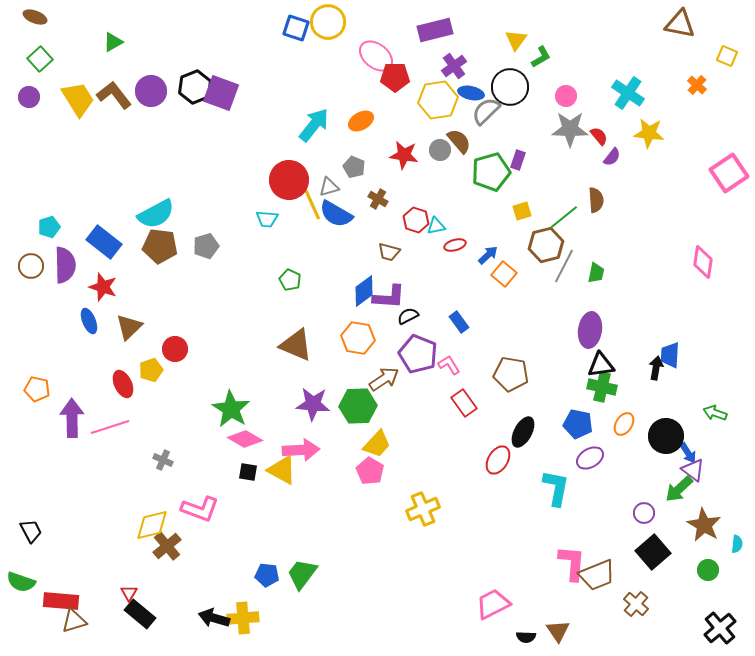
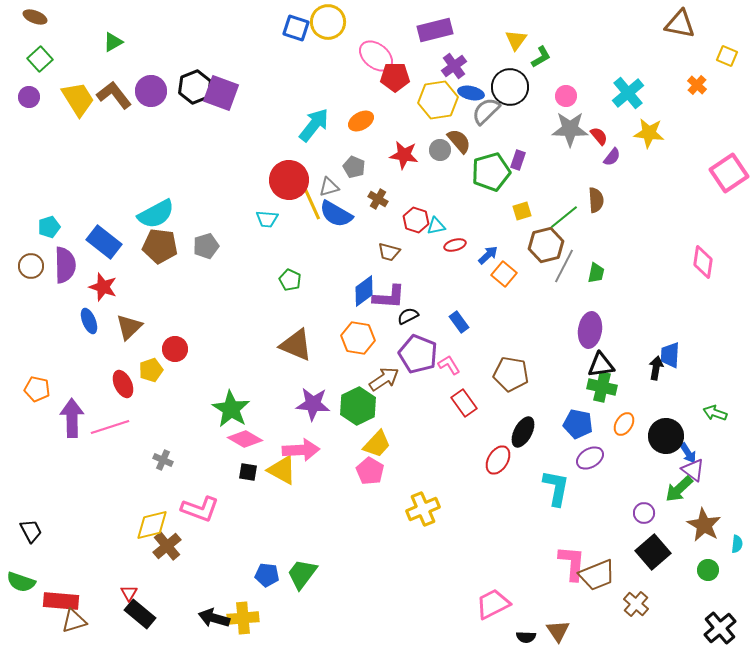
cyan cross at (628, 93): rotated 16 degrees clockwise
green hexagon at (358, 406): rotated 24 degrees counterclockwise
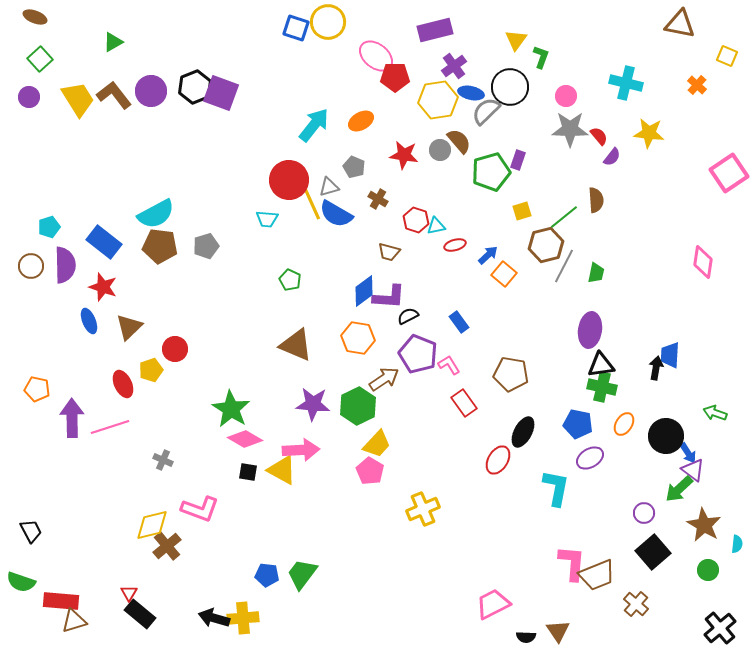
green L-shape at (541, 57): rotated 40 degrees counterclockwise
cyan cross at (628, 93): moved 2 px left, 10 px up; rotated 36 degrees counterclockwise
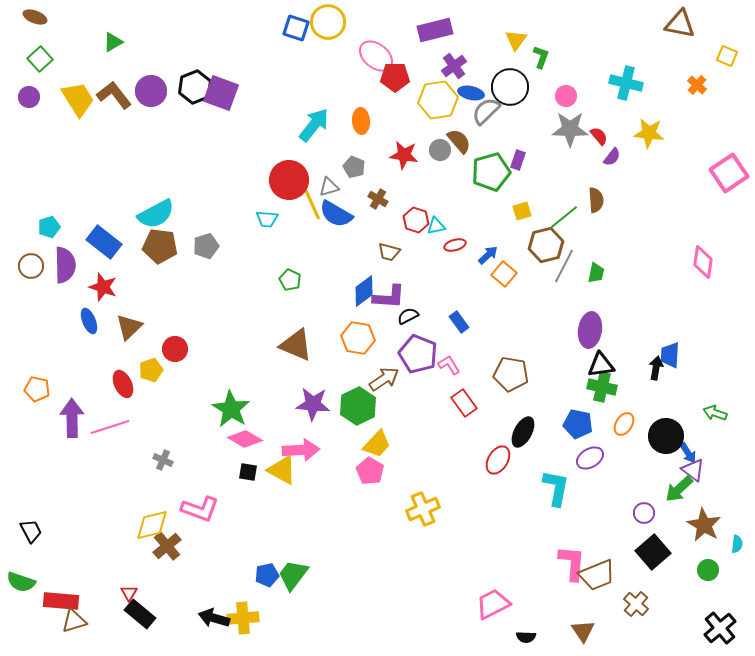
orange ellipse at (361, 121): rotated 65 degrees counterclockwise
green trapezoid at (302, 574): moved 9 px left, 1 px down
blue pentagon at (267, 575): rotated 20 degrees counterclockwise
brown triangle at (558, 631): moved 25 px right
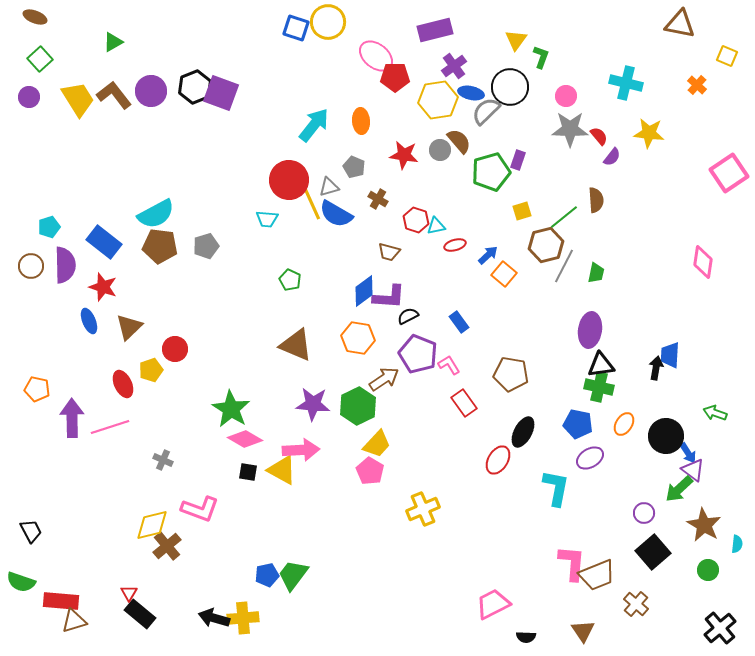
green cross at (602, 387): moved 3 px left
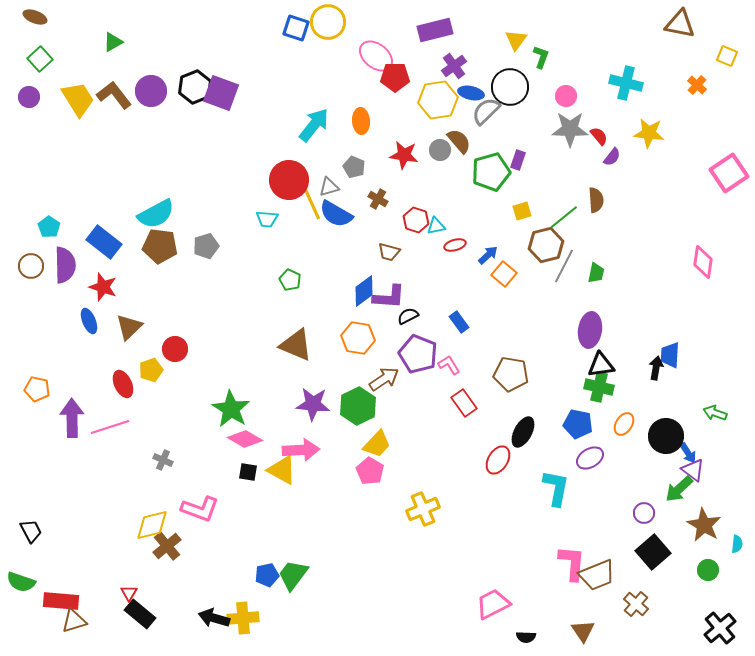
cyan pentagon at (49, 227): rotated 20 degrees counterclockwise
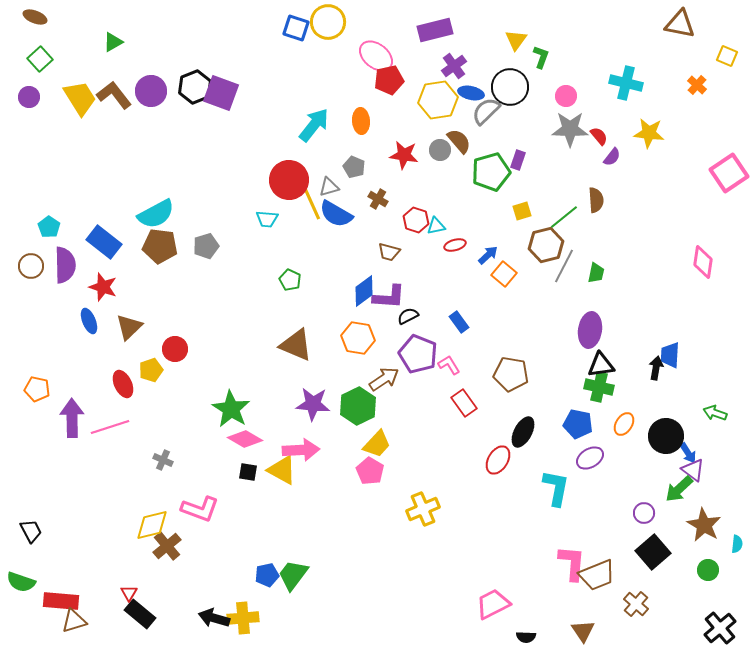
red pentagon at (395, 77): moved 6 px left, 3 px down; rotated 12 degrees counterclockwise
yellow trapezoid at (78, 99): moved 2 px right, 1 px up
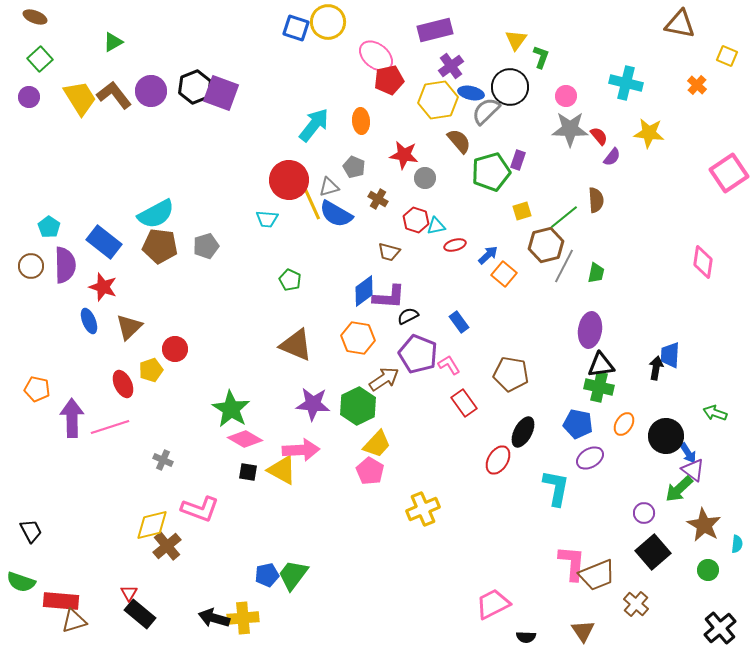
purple cross at (454, 66): moved 3 px left
gray circle at (440, 150): moved 15 px left, 28 px down
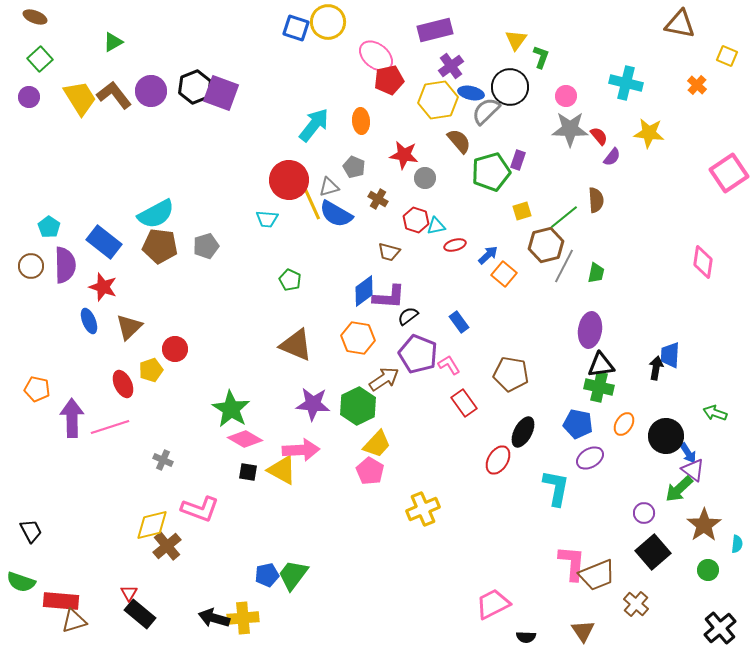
black semicircle at (408, 316): rotated 10 degrees counterclockwise
brown star at (704, 525): rotated 8 degrees clockwise
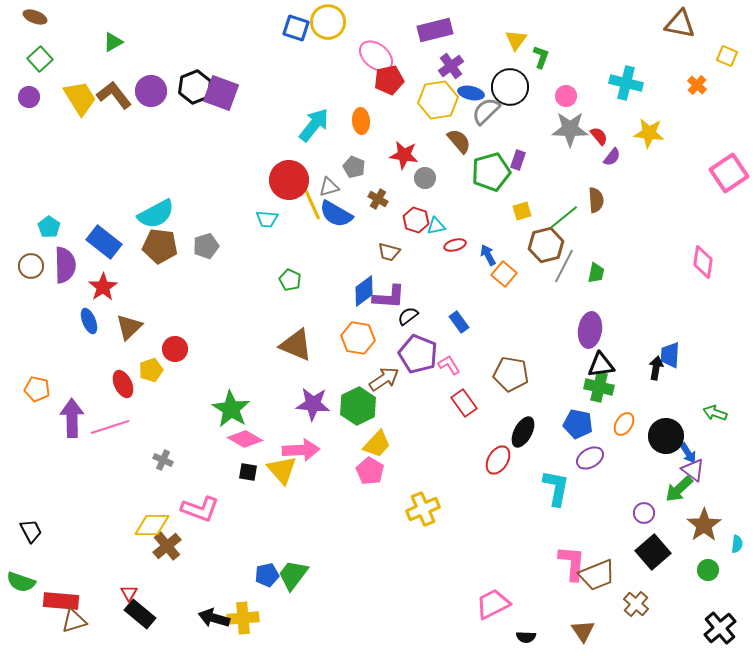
blue arrow at (488, 255): rotated 75 degrees counterclockwise
red star at (103, 287): rotated 20 degrees clockwise
yellow triangle at (282, 470): rotated 20 degrees clockwise
yellow diamond at (152, 525): rotated 15 degrees clockwise
